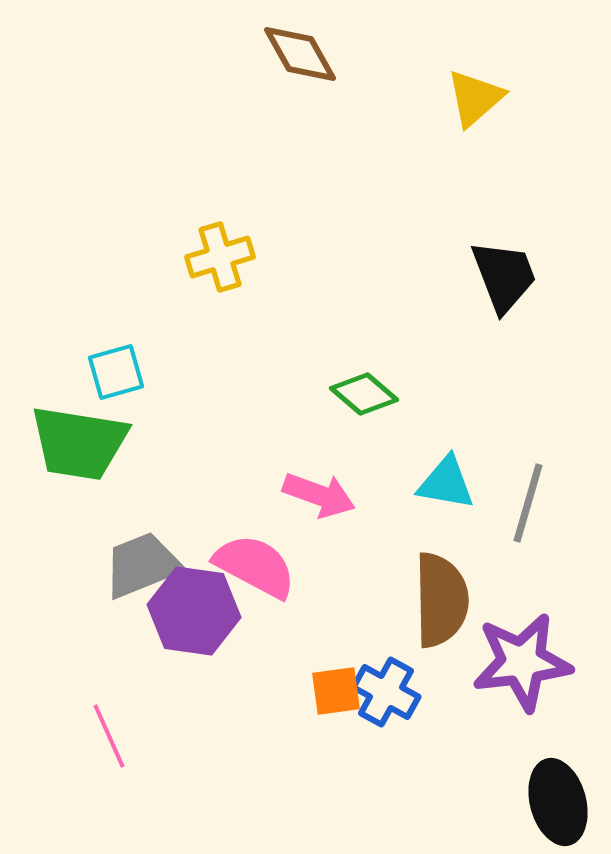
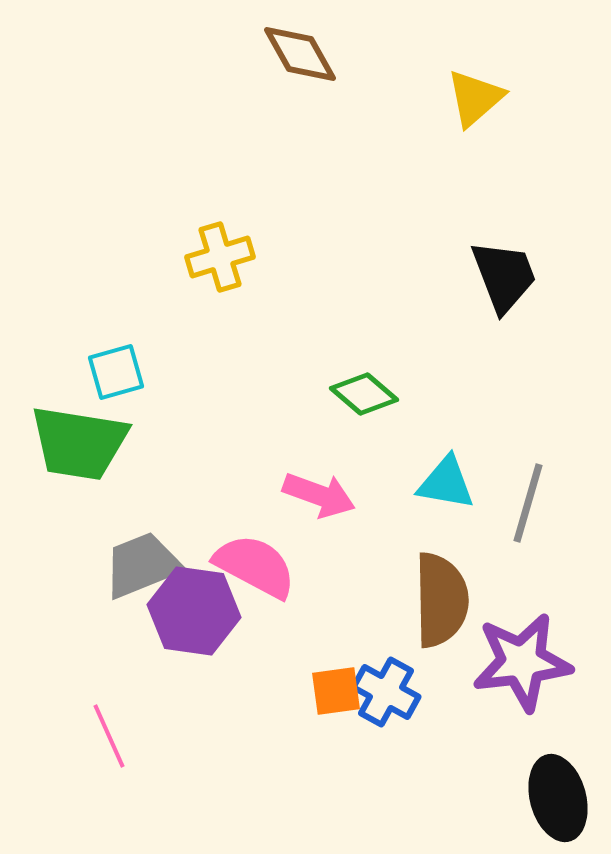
black ellipse: moved 4 px up
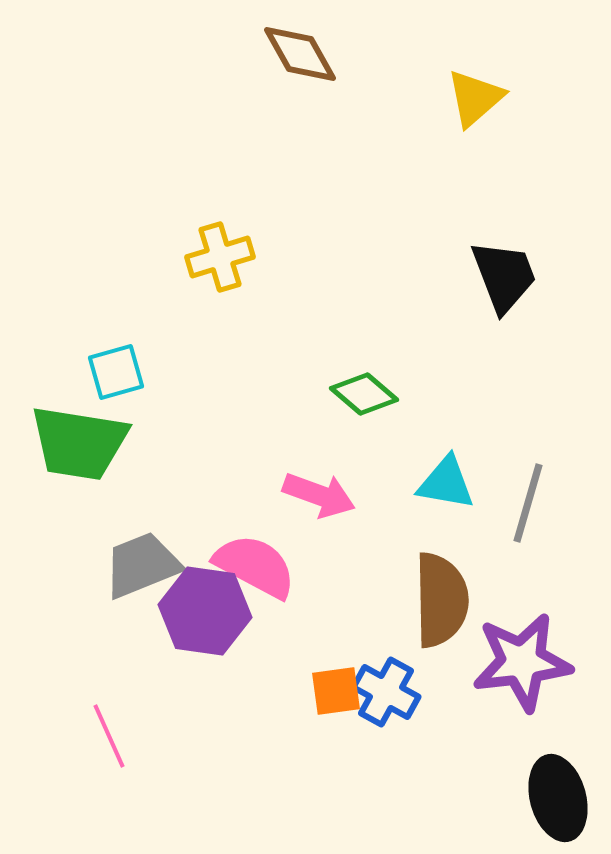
purple hexagon: moved 11 px right
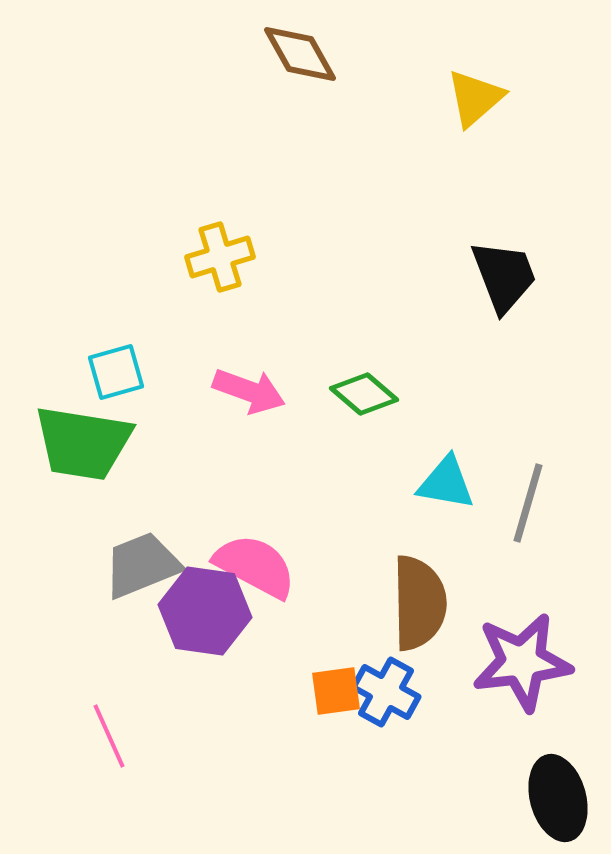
green trapezoid: moved 4 px right
pink arrow: moved 70 px left, 104 px up
brown semicircle: moved 22 px left, 3 px down
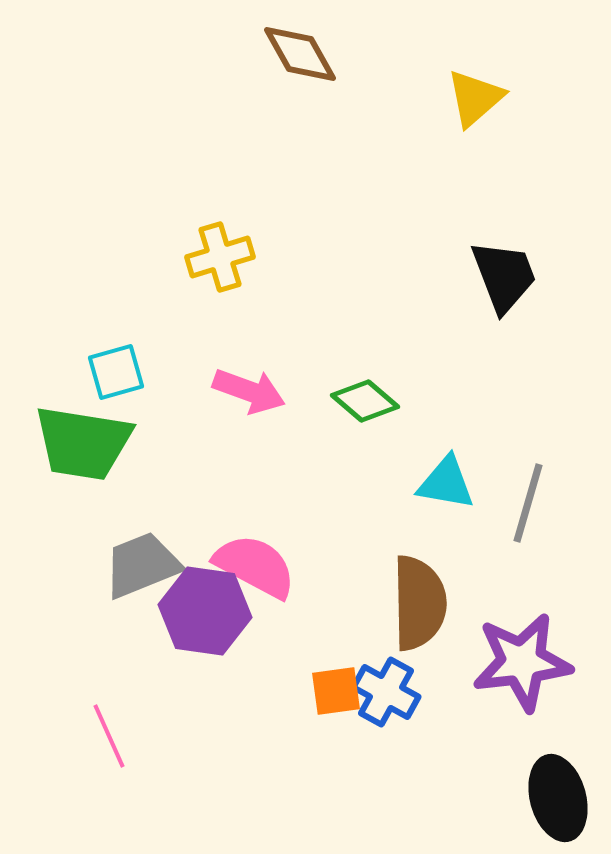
green diamond: moved 1 px right, 7 px down
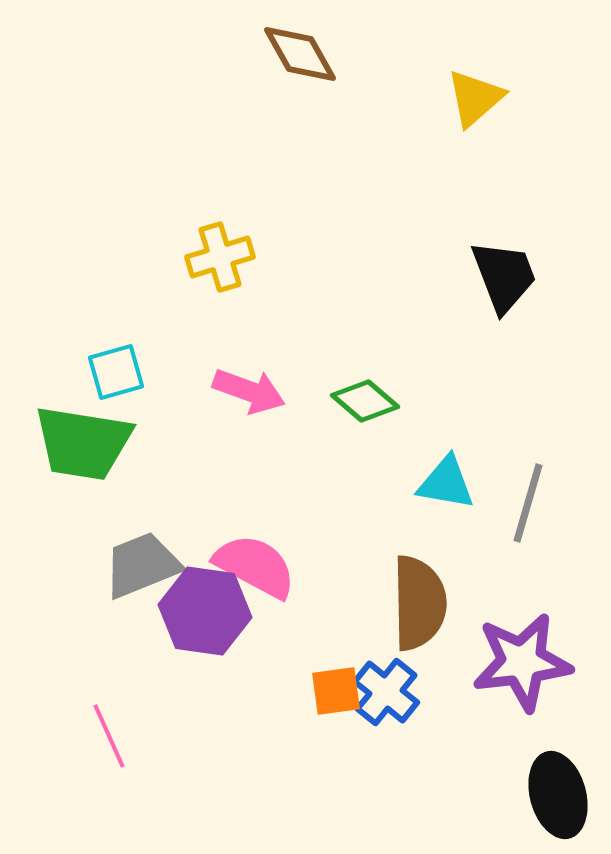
blue cross: rotated 10 degrees clockwise
black ellipse: moved 3 px up
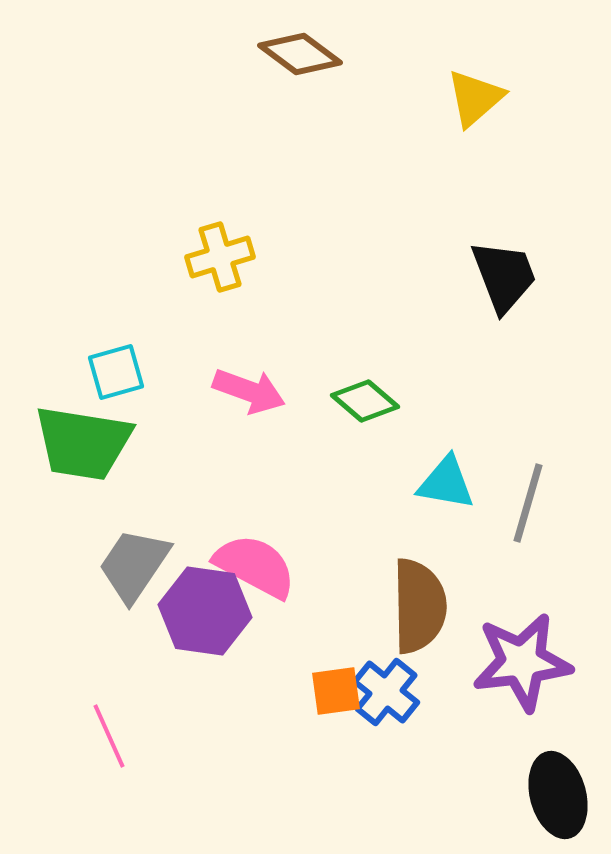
brown diamond: rotated 24 degrees counterclockwise
gray trapezoid: moved 8 px left; rotated 34 degrees counterclockwise
brown semicircle: moved 3 px down
